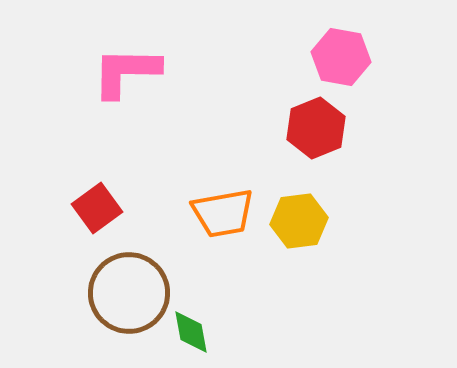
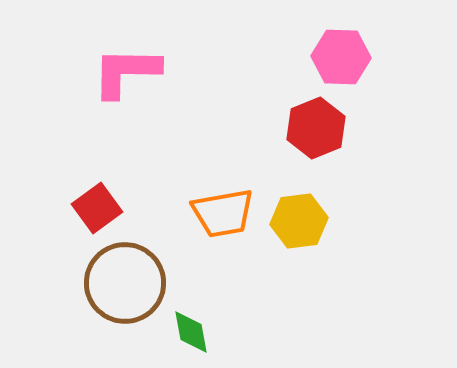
pink hexagon: rotated 8 degrees counterclockwise
brown circle: moved 4 px left, 10 px up
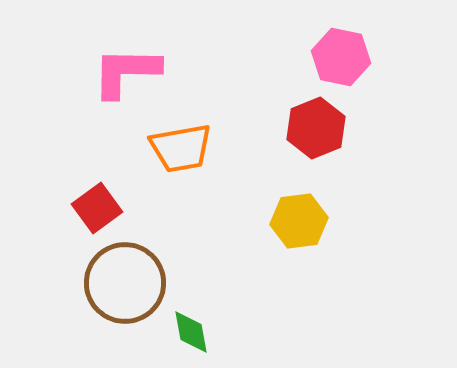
pink hexagon: rotated 10 degrees clockwise
orange trapezoid: moved 42 px left, 65 px up
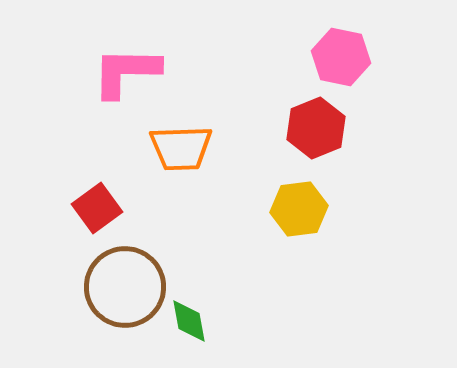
orange trapezoid: rotated 8 degrees clockwise
yellow hexagon: moved 12 px up
brown circle: moved 4 px down
green diamond: moved 2 px left, 11 px up
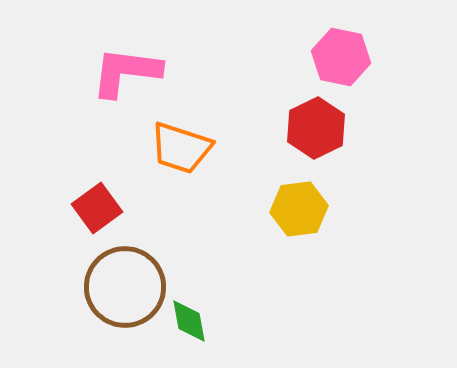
pink L-shape: rotated 6 degrees clockwise
red hexagon: rotated 4 degrees counterclockwise
orange trapezoid: rotated 20 degrees clockwise
